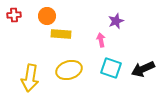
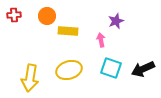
yellow rectangle: moved 7 px right, 3 px up
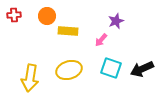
pink arrow: rotated 128 degrees counterclockwise
black arrow: moved 1 px left
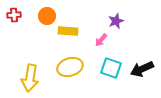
yellow ellipse: moved 1 px right, 3 px up
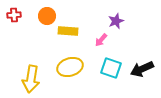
yellow arrow: moved 1 px right, 1 px down
